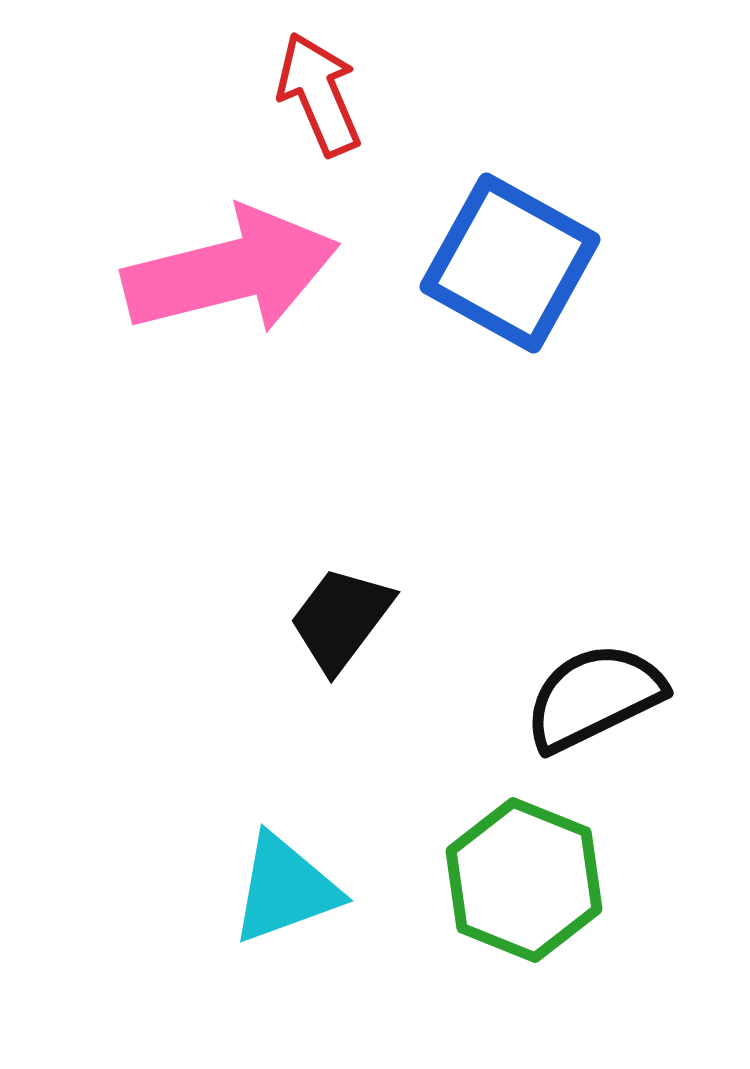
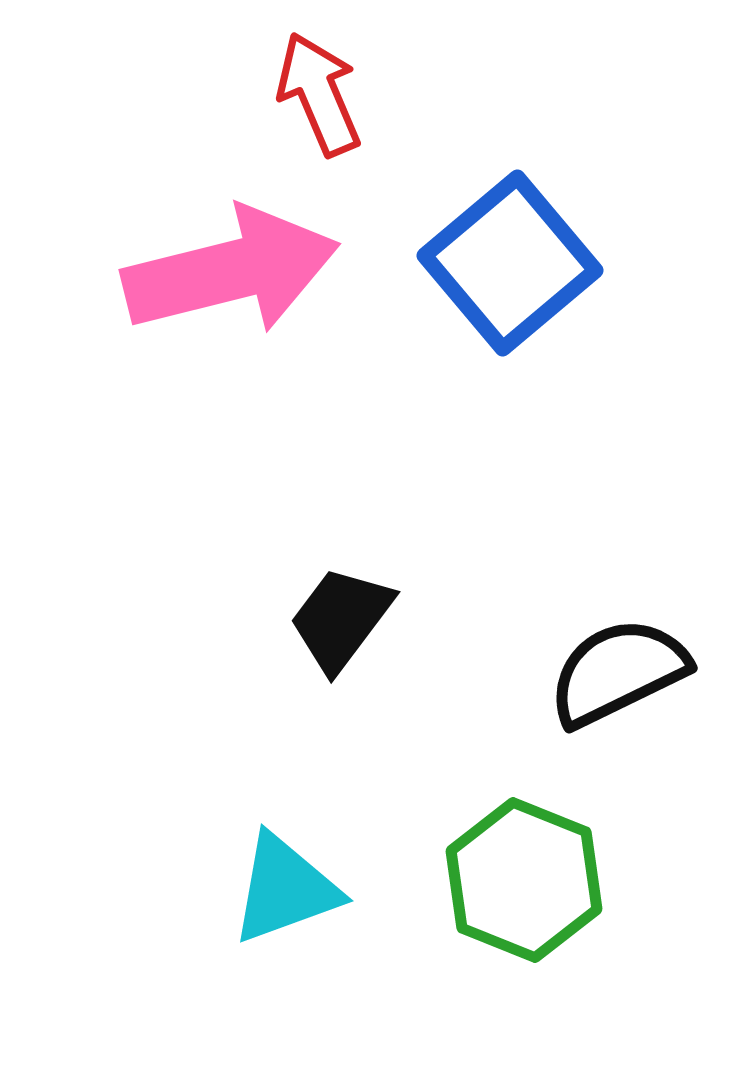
blue square: rotated 21 degrees clockwise
black semicircle: moved 24 px right, 25 px up
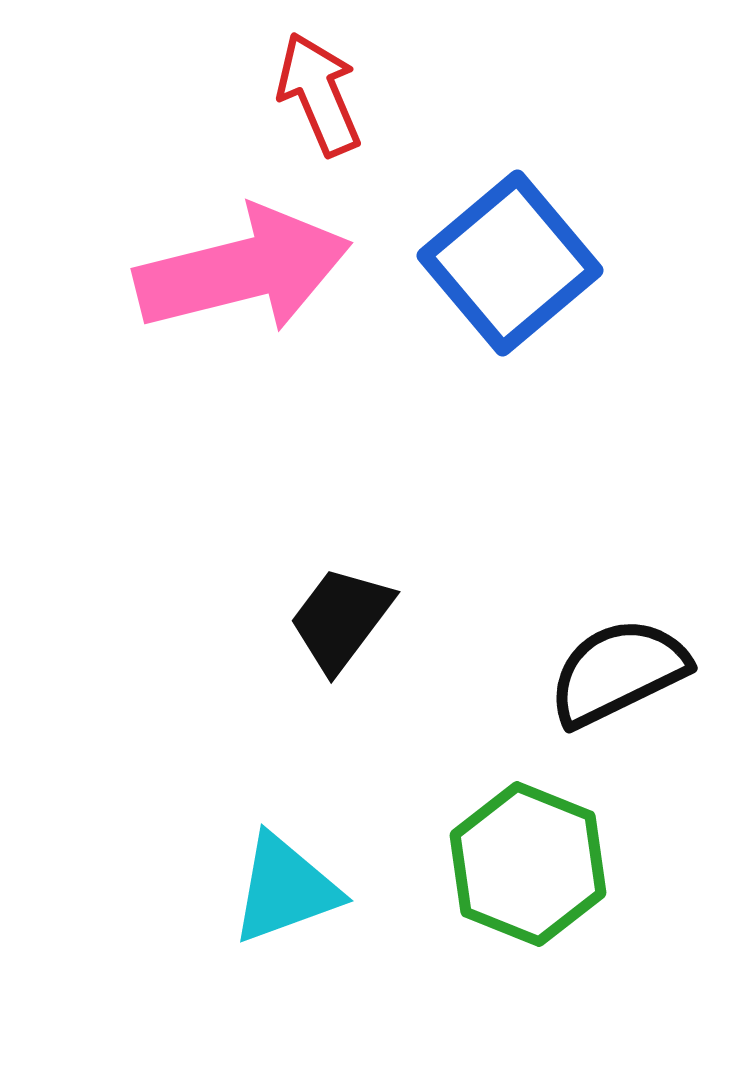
pink arrow: moved 12 px right, 1 px up
green hexagon: moved 4 px right, 16 px up
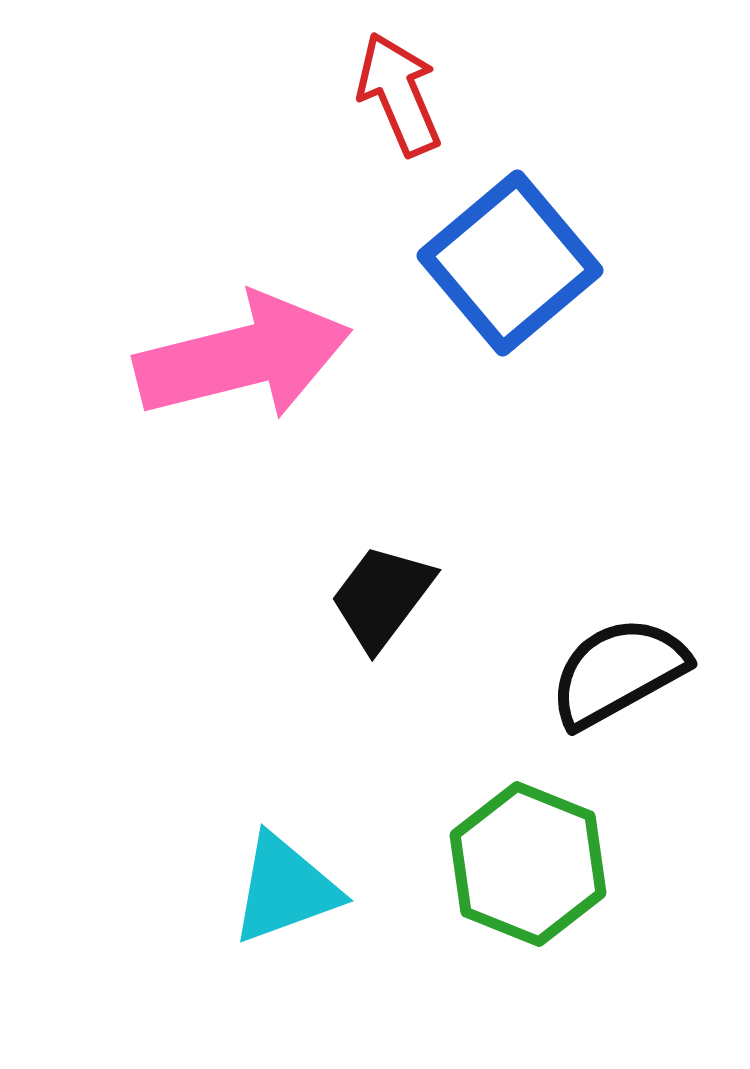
red arrow: moved 80 px right
pink arrow: moved 87 px down
black trapezoid: moved 41 px right, 22 px up
black semicircle: rotated 3 degrees counterclockwise
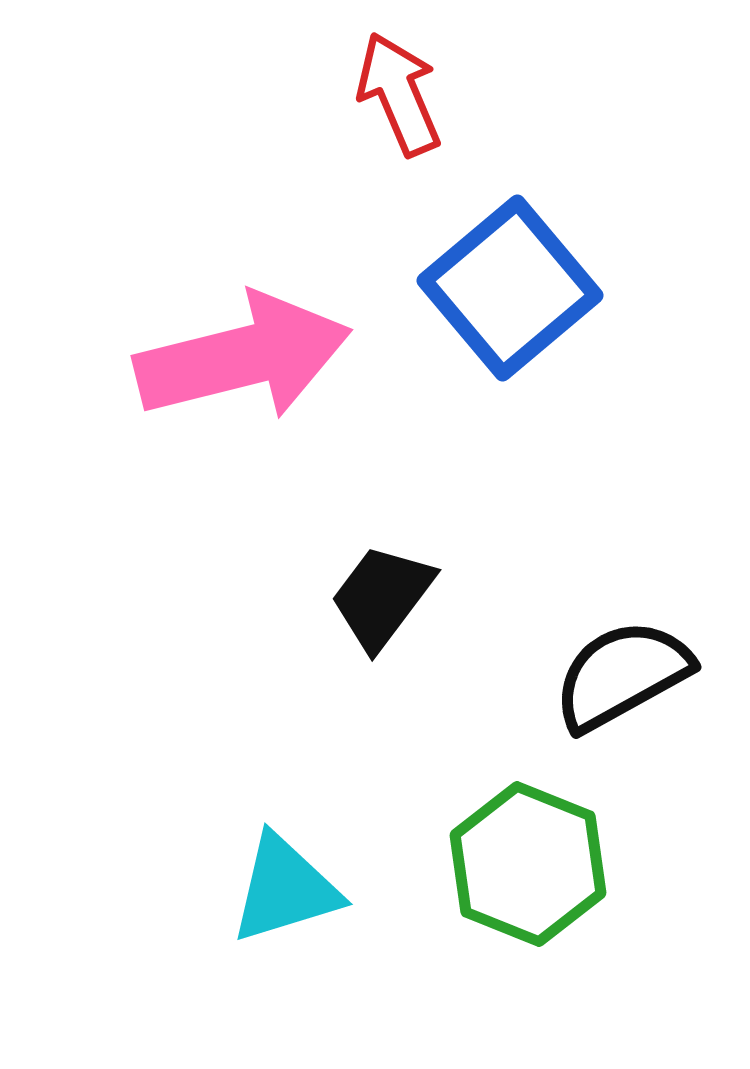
blue square: moved 25 px down
black semicircle: moved 4 px right, 3 px down
cyan triangle: rotated 3 degrees clockwise
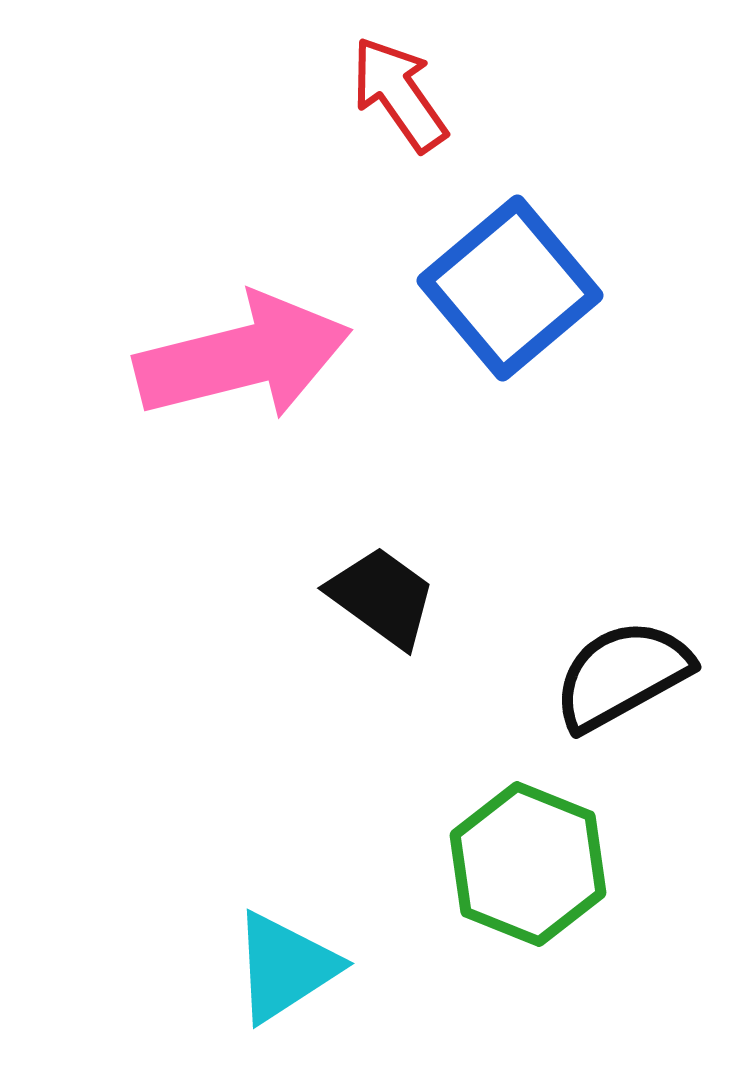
red arrow: rotated 12 degrees counterclockwise
black trapezoid: rotated 89 degrees clockwise
cyan triangle: moved 78 px down; rotated 16 degrees counterclockwise
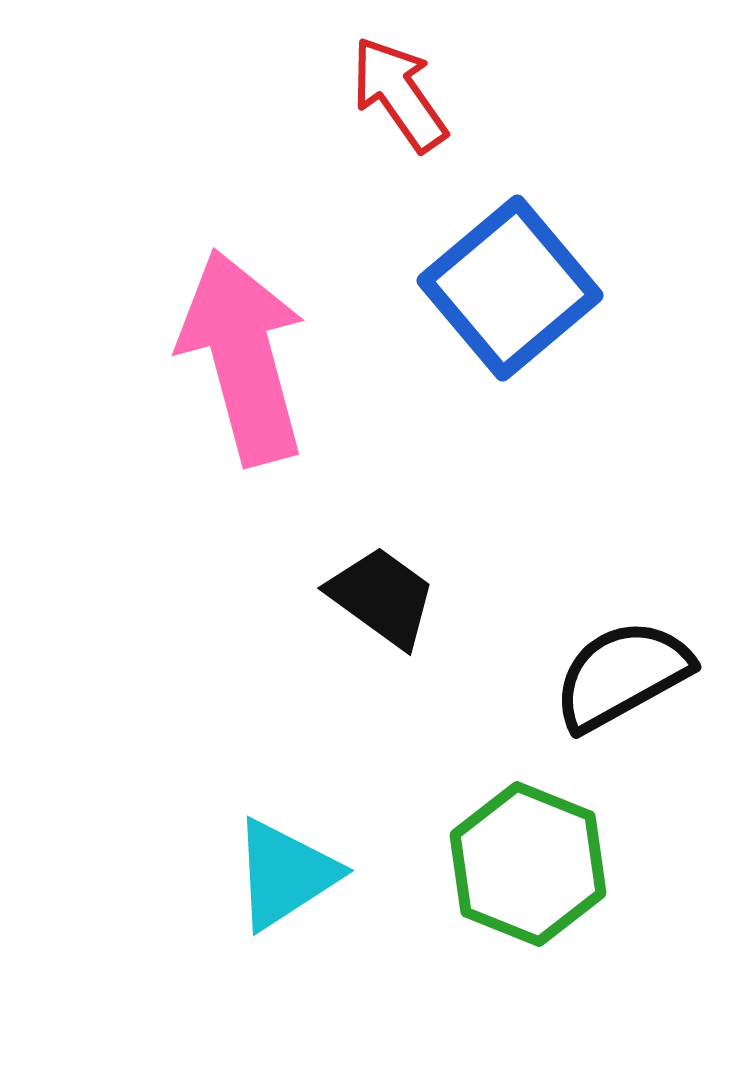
pink arrow: rotated 91 degrees counterclockwise
cyan triangle: moved 93 px up
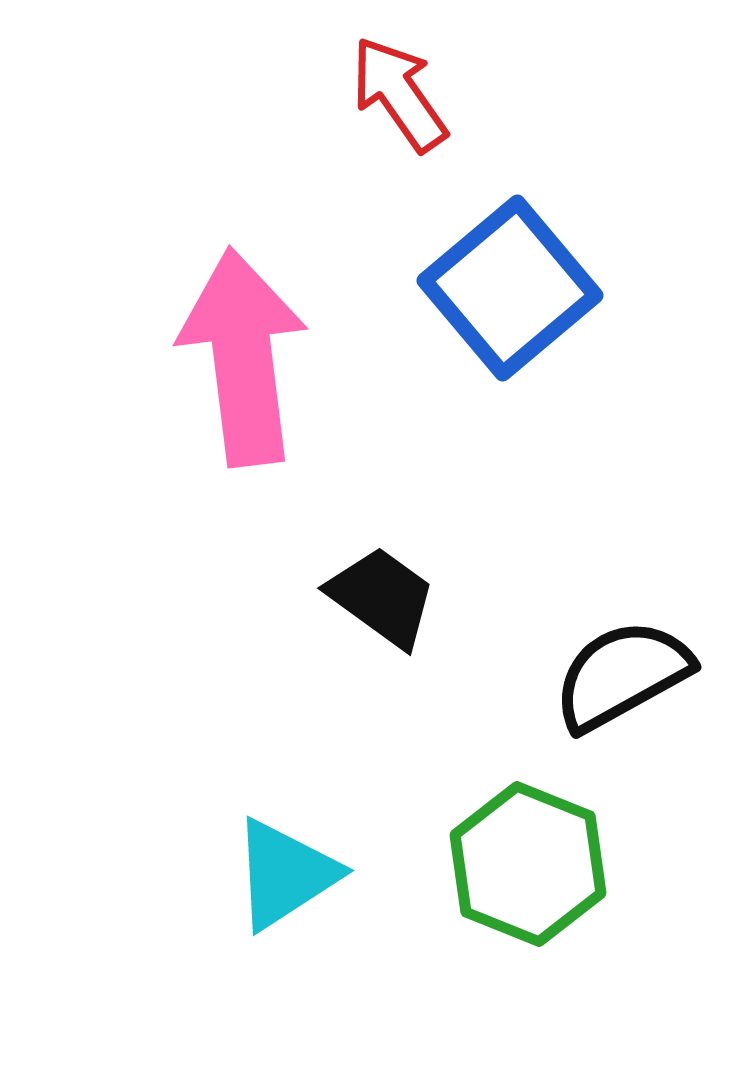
pink arrow: rotated 8 degrees clockwise
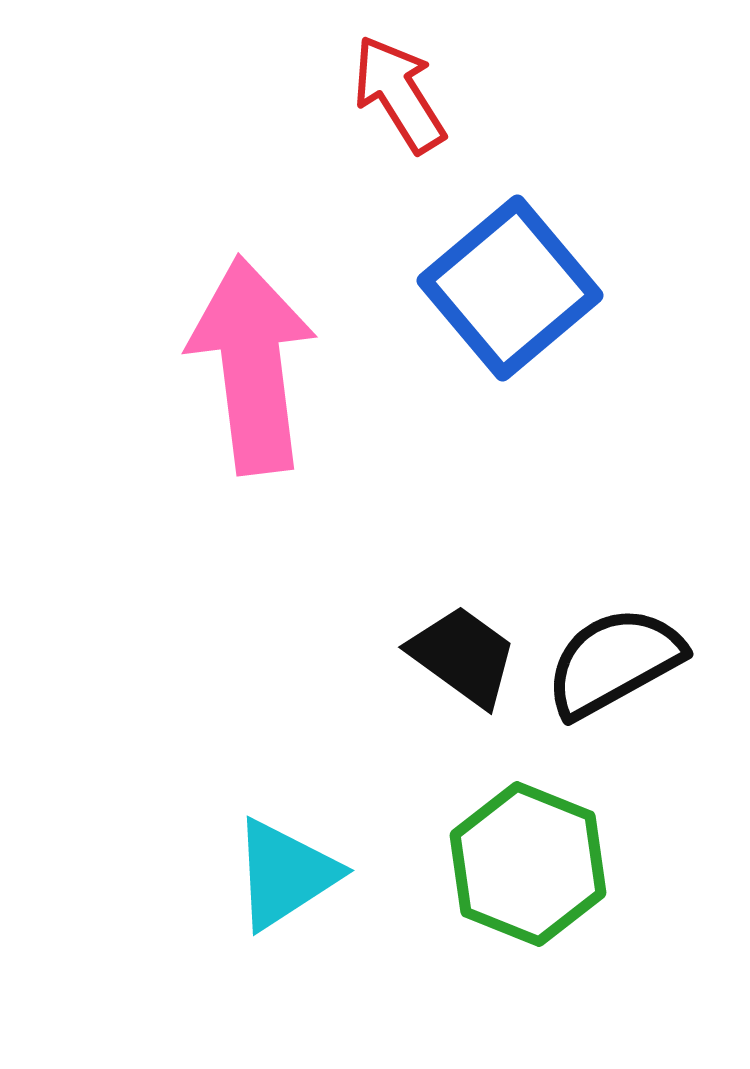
red arrow: rotated 3 degrees clockwise
pink arrow: moved 9 px right, 8 px down
black trapezoid: moved 81 px right, 59 px down
black semicircle: moved 8 px left, 13 px up
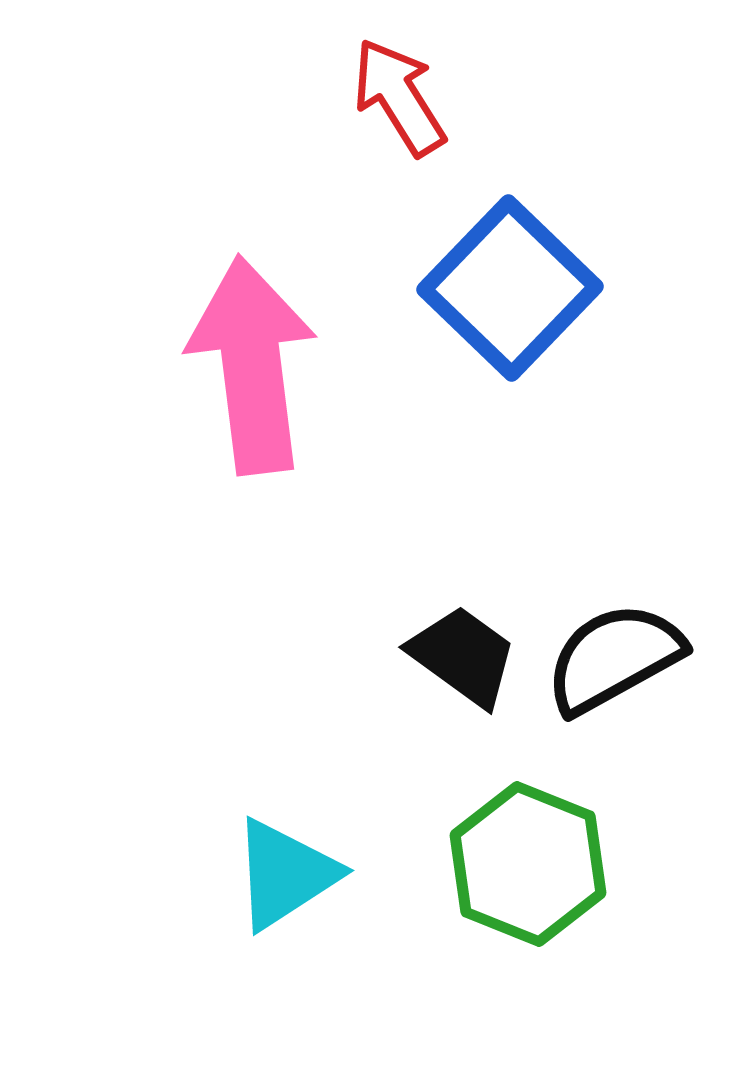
red arrow: moved 3 px down
blue square: rotated 6 degrees counterclockwise
black semicircle: moved 4 px up
